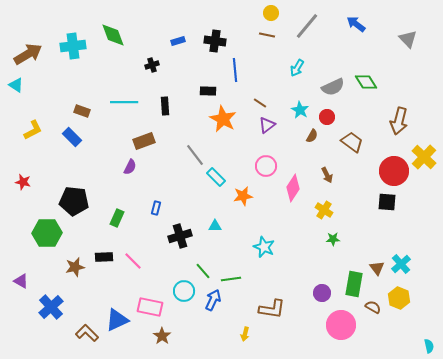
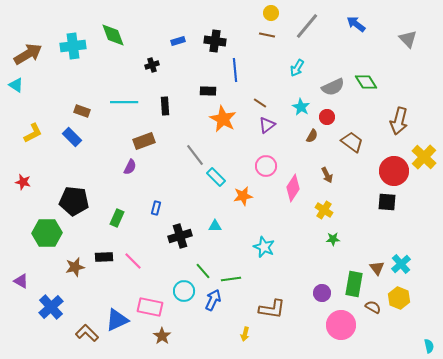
cyan star at (300, 110): moved 1 px right, 3 px up
yellow L-shape at (33, 130): moved 3 px down
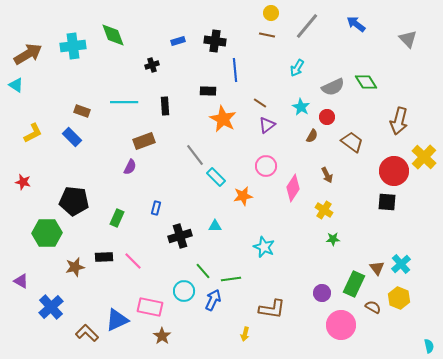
green rectangle at (354, 284): rotated 15 degrees clockwise
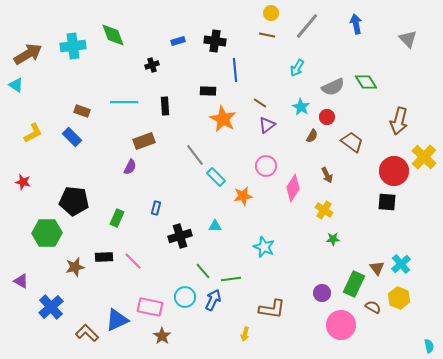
blue arrow at (356, 24): rotated 42 degrees clockwise
cyan circle at (184, 291): moved 1 px right, 6 px down
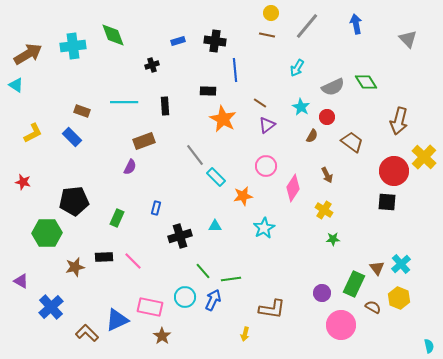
black pentagon at (74, 201): rotated 12 degrees counterclockwise
cyan star at (264, 247): moved 19 px up; rotated 20 degrees clockwise
